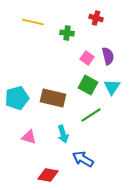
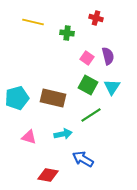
cyan arrow: rotated 84 degrees counterclockwise
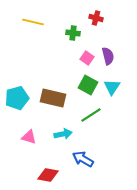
green cross: moved 6 px right
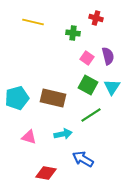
red diamond: moved 2 px left, 2 px up
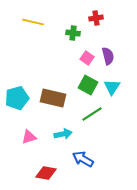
red cross: rotated 24 degrees counterclockwise
green line: moved 1 px right, 1 px up
pink triangle: rotated 35 degrees counterclockwise
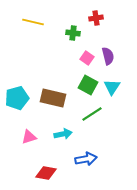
blue arrow: moved 3 px right; rotated 140 degrees clockwise
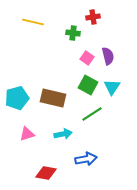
red cross: moved 3 px left, 1 px up
pink triangle: moved 2 px left, 3 px up
